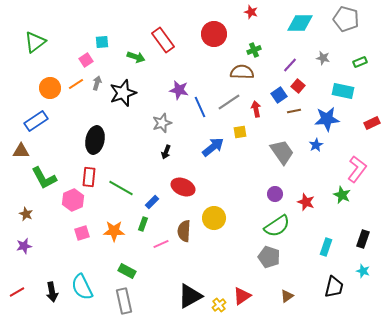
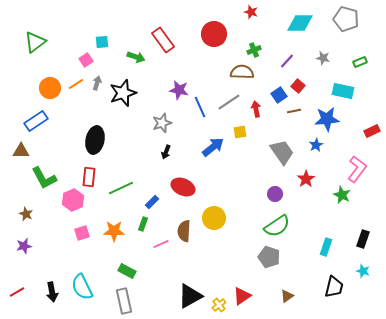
purple line at (290, 65): moved 3 px left, 4 px up
red rectangle at (372, 123): moved 8 px down
green line at (121, 188): rotated 55 degrees counterclockwise
red star at (306, 202): moved 23 px up; rotated 18 degrees clockwise
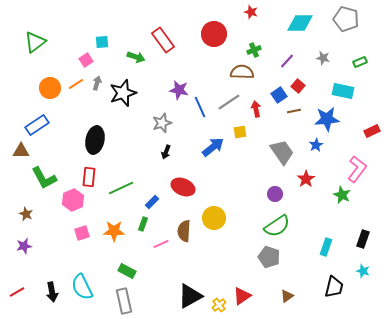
blue rectangle at (36, 121): moved 1 px right, 4 px down
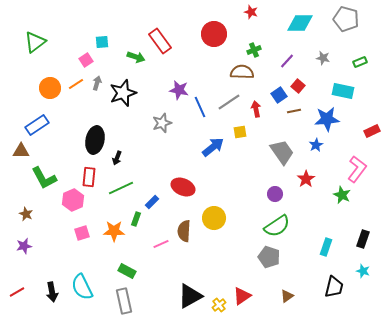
red rectangle at (163, 40): moved 3 px left, 1 px down
black arrow at (166, 152): moved 49 px left, 6 px down
green rectangle at (143, 224): moved 7 px left, 5 px up
